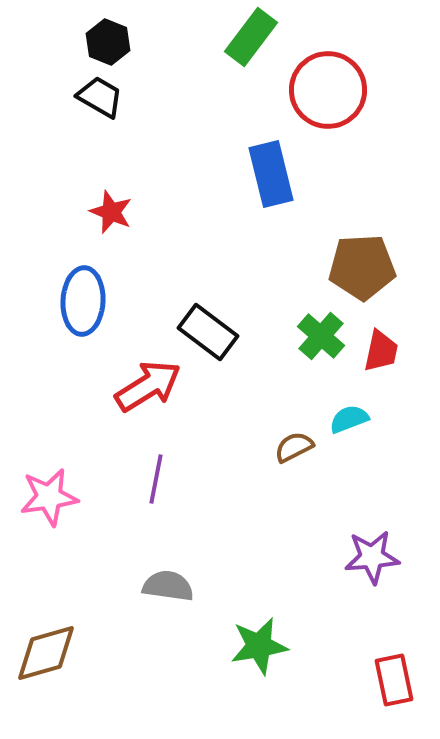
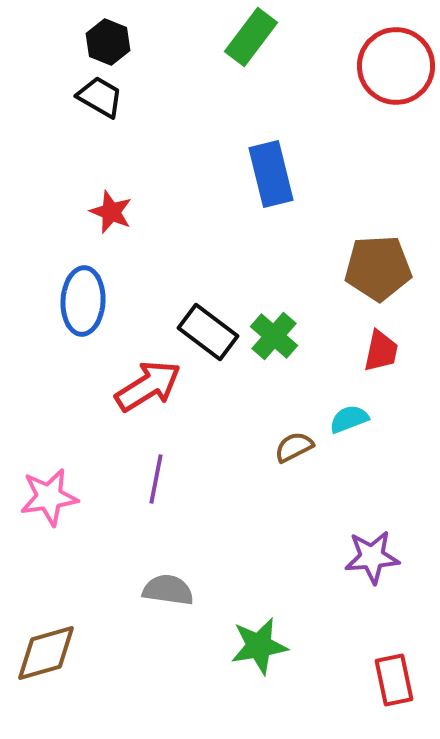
red circle: moved 68 px right, 24 px up
brown pentagon: moved 16 px right, 1 px down
green cross: moved 47 px left
gray semicircle: moved 4 px down
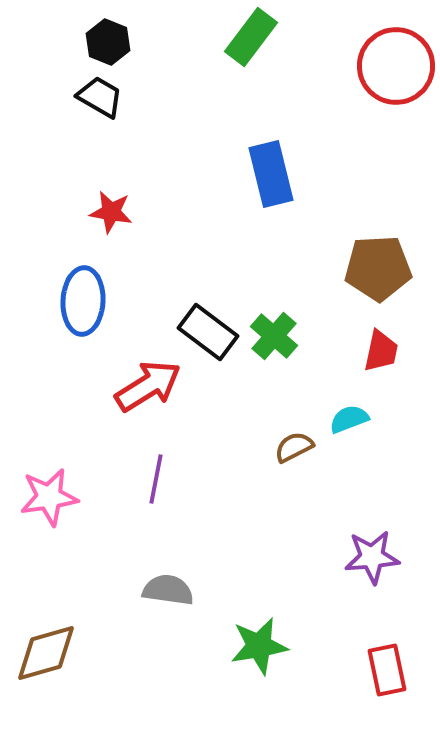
red star: rotated 12 degrees counterclockwise
red rectangle: moved 7 px left, 10 px up
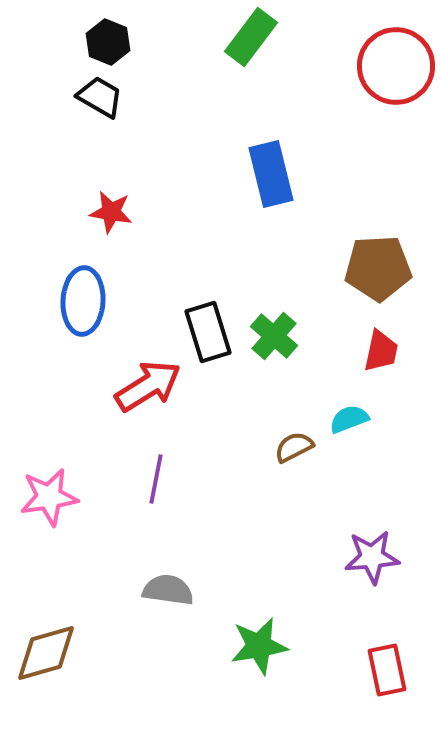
black rectangle: rotated 36 degrees clockwise
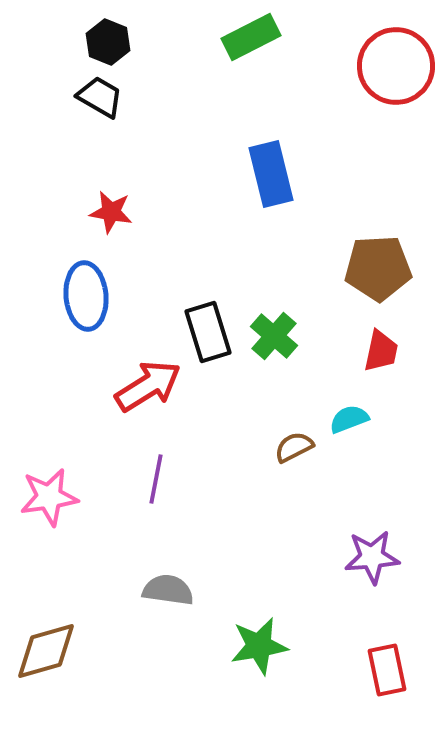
green rectangle: rotated 26 degrees clockwise
blue ellipse: moved 3 px right, 5 px up; rotated 8 degrees counterclockwise
brown diamond: moved 2 px up
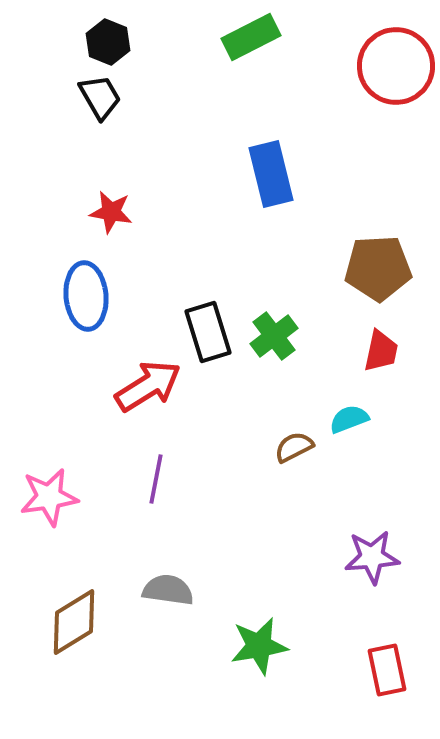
black trapezoid: rotated 30 degrees clockwise
green cross: rotated 12 degrees clockwise
brown diamond: moved 28 px right, 29 px up; rotated 16 degrees counterclockwise
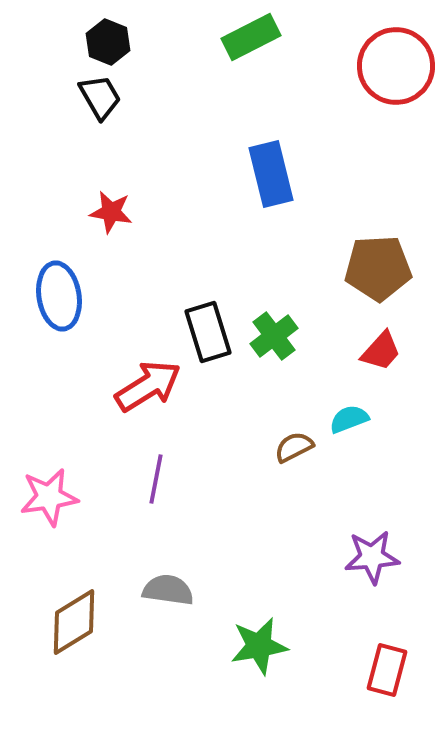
blue ellipse: moved 27 px left; rotated 4 degrees counterclockwise
red trapezoid: rotated 30 degrees clockwise
red rectangle: rotated 27 degrees clockwise
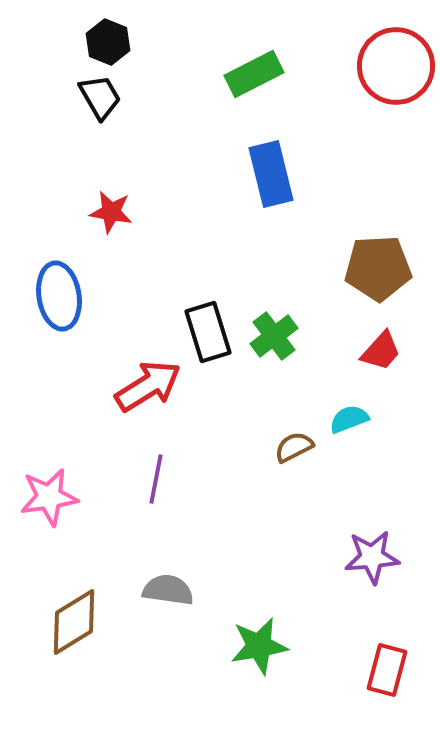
green rectangle: moved 3 px right, 37 px down
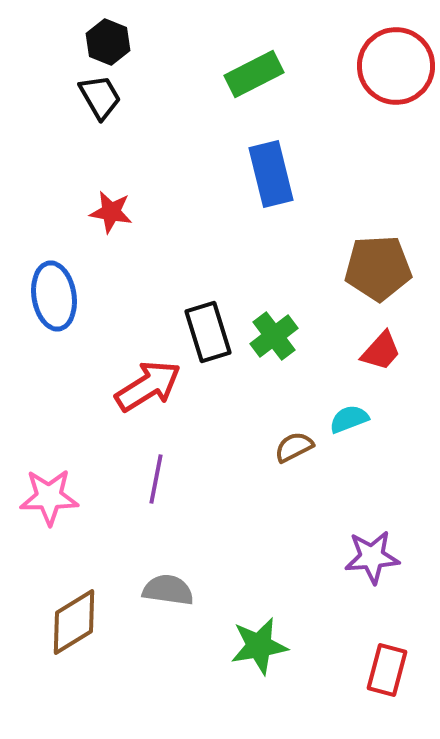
blue ellipse: moved 5 px left
pink star: rotated 8 degrees clockwise
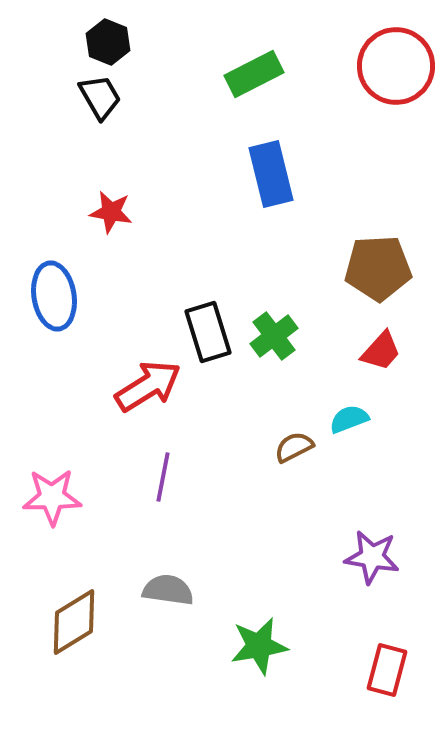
purple line: moved 7 px right, 2 px up
pink star: moved 3 px right
purple star: rotated 14 degrees clockwise
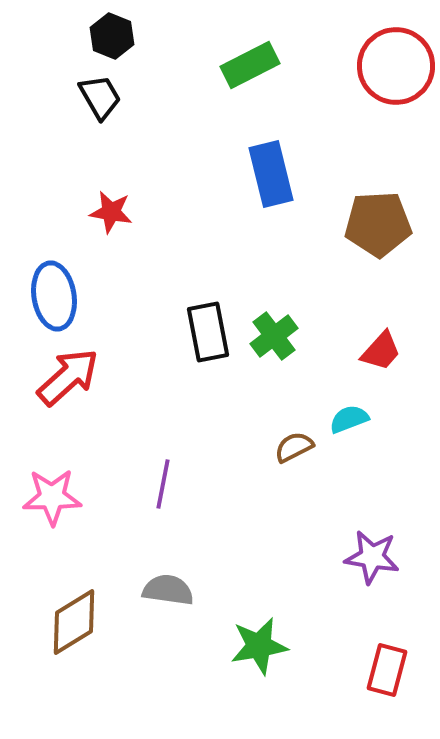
black hexagon: moved 4 px right, 6 px up
green rectangle: moved 4 px left, 9 px up
brown pentagon: moved 44 px up
black rectangle: rotated 6 degrees clockwise
red arrow: moved 80 px left, 9 px up; rotated 10 degrees counterclockwise
purple line: moved 7 px down
